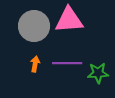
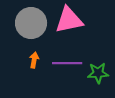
pink triangle: rotated 8 degrees counterclockwise
gray circle: moved 3 px left, 3 px up
orange arrow: moved 1 px left, 4 px up
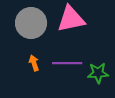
pink triangle: moved 2 px right, 1 px up
orange arrow: moved 3 px down; rotated 28 degrees counterclockwise
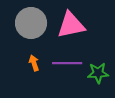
pink triangle: moved 6 px down
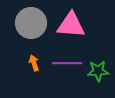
pink triangle: rotated 16 degrees clockwise
green star: moved 2 px up
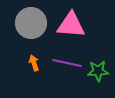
purple line: rotated 12 degrees clockwise
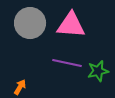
gray circle: moved 1 px left
orange arrow: moved 14 px left, 24 px down; rotated 49 degrees clockwise
green star: rotated 10 degrees counterclockwise
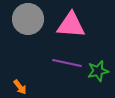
gray circle: moved 2 px left, 4 px up
orange arrow: rotated 112 degrees clockwise
